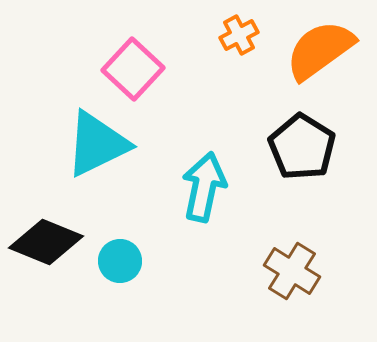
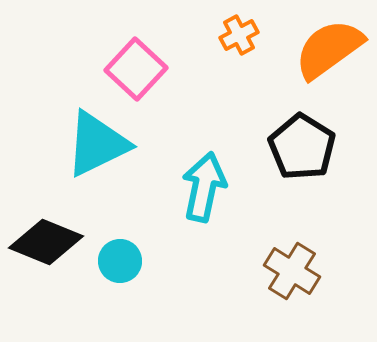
orange semicircle: moved 9 px right, 1 px up
pink square: moved 3 px right
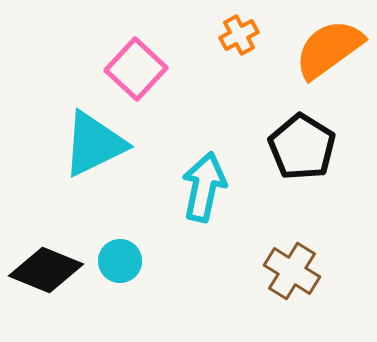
cyan triangle: moved 3 px left
black diamond: moved 28 px down
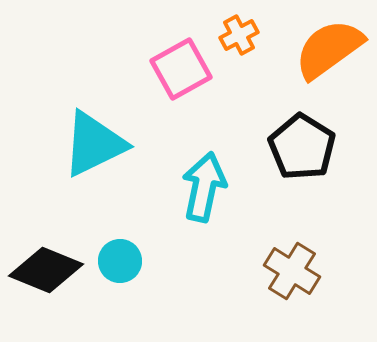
pink square: moved 45 px right; rotated 18 degrees clockwise
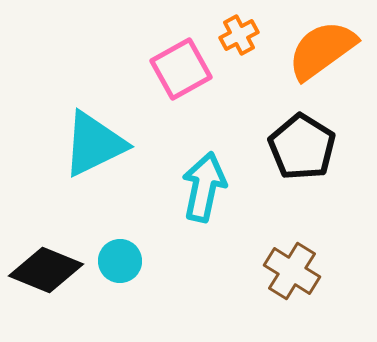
orange semicircle: moved 7 px left, 1 px down
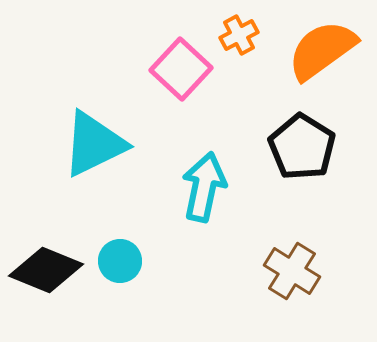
pink square: rotated 18 degrees counterclockwise
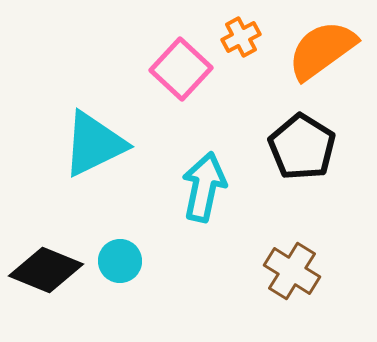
orange cross: moved 2 px right, 2 px down
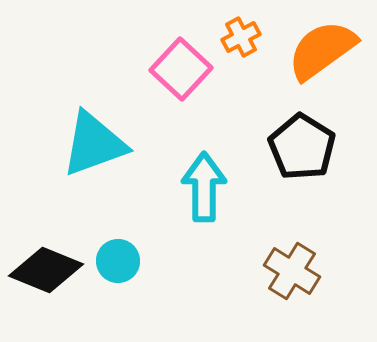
cyan triangle: rotated 6 degrees clockwise
cyan arrow: rotated 12 degrees counterclockwise
cyan circle: moved 2 px left
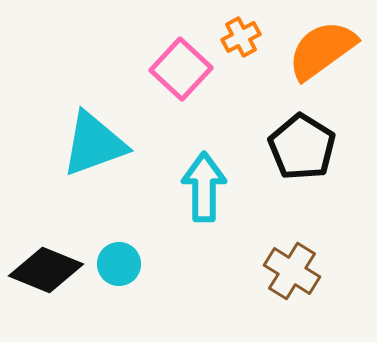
cyan circle: moved 1 px right, 3 px down
